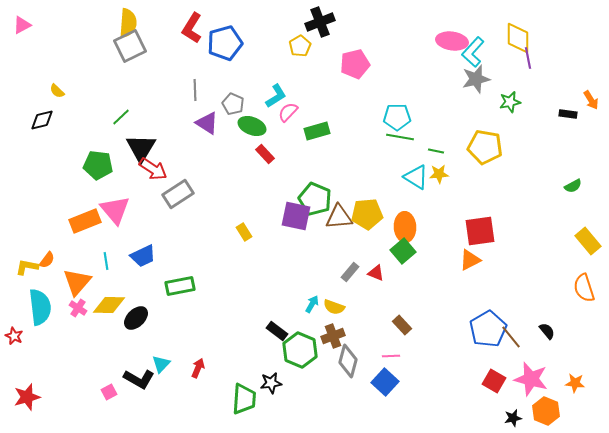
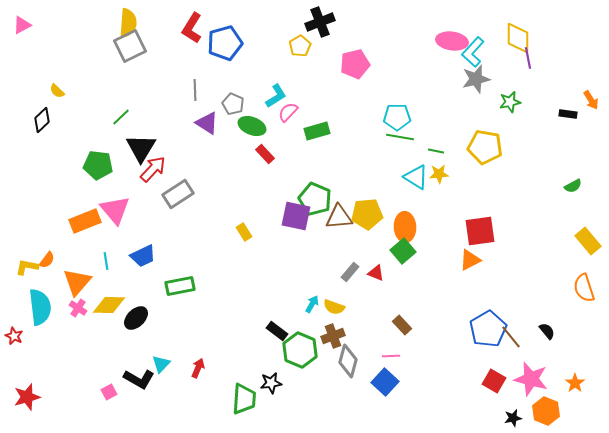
black diamond at (42, 120): rotated 30 degrees counterclockwise
red arrow at (153, 169): rotated 80 degrees counterclockwise
orange star at (575, 383): rotated 30 degrees clockwise
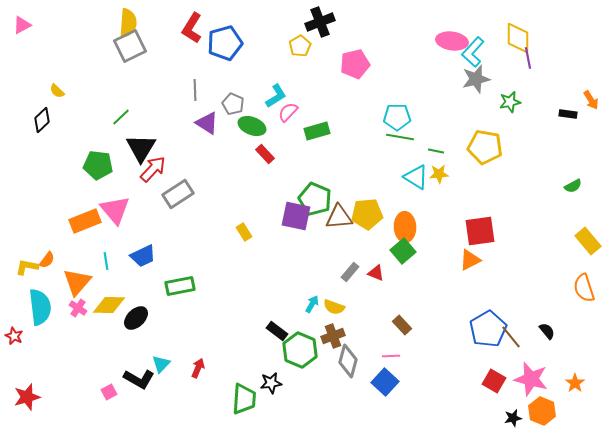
orange hexagon at (546, 411): moved 4 px left
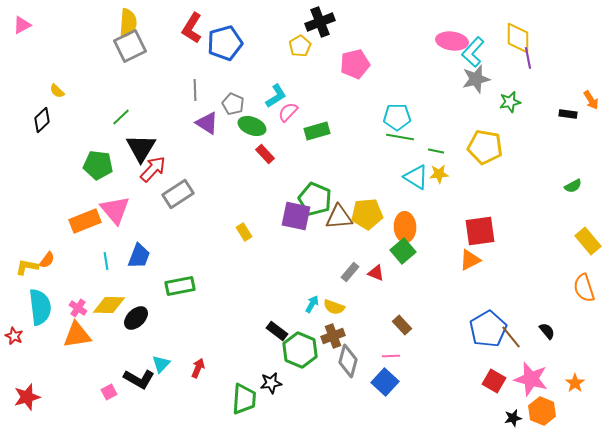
blue trapezoid at (143, 256): moved 4 px left; rotated 44 degrees counterclockwise
orange triangle at (77, 282): moved 53 px down; rotated 40 degrees clockwise
